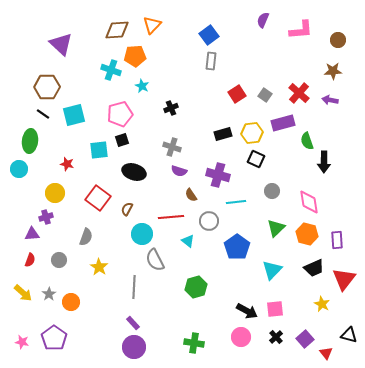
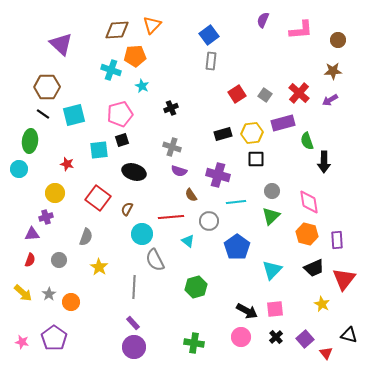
purple arrow at (330, 100): rotated 42 degrees counterclockwise
black square at (256, 159): rotated 24 degrees counterclockwise
green triangle at (276, 228): moved 5 px left, 12 px up
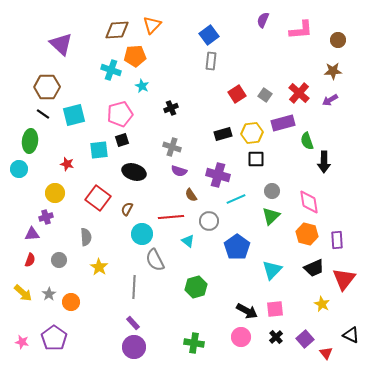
cyan line at (236, 202): moved 3 px up; rotated 18 degrees counterclockwise
gray semicircle at (86, 237): rotated 24 degrees counterclockwise
black triangle at (349, 335): moved 2 px right; rotated 12 degrees clockwise
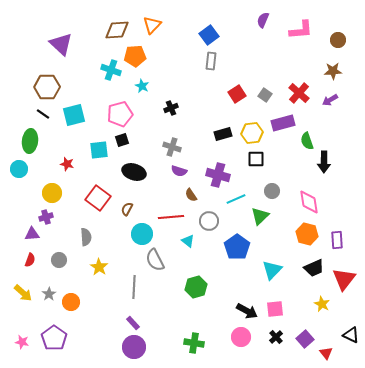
yellow circle at (55, 193): moved 3 px left
green triangle at (271, 216): moved 11 px left
